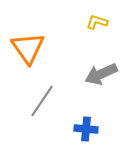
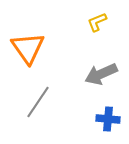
yellow L-shape: rotated 40 degrees counterclockwise
gray line: moved 4 px left, 1 px down
blue cross: moved 22 px right, 10 px up
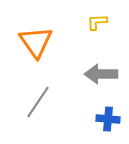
yellow L-shape: rotated 20 degrees clockwise
orange triangle: moved 8 px right, 6 px up
gray arrow: rotated 24 degrees clockwise
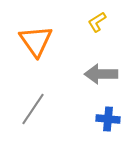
yellow L-shape: rotated 30 degrees counterclockwise
orange triangle: moved 1 px up
gray line: moved 5 px left, 7 px down
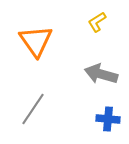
gray arrow: rotated 16 degrees clockwise
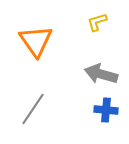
yellow L-shape: rotated 15 degrees clockwise
blue cross: moved 2 px left, 9 px up
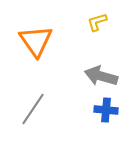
gray arrow: moved 2 px down
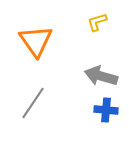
gray line: moved 6 px up
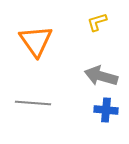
gray line: rotated 60 degrees clockwise
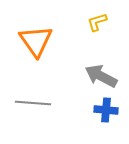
gray arrow: rotated 12 degrees clockwise
